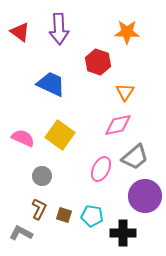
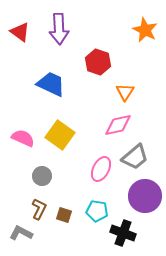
orange star: moved 18 px right, 2 px up; rotated 25 degrees clockwise
cyan pentagon: moved 5 px right, 5 px up
black cross: rotated 20 degrees clockwise
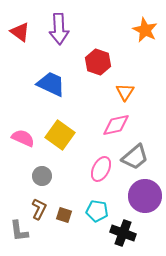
pink diamond: moved 2 px left
gray L-shape: moved 2 px left, 2 px up; rotated 125 degrees counterclockwise
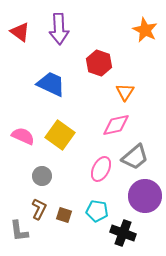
red hexagon: moved 1 px right, 1 px down
pink semicircle: moved 2 px up
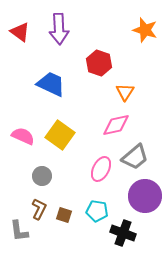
orange star: rotated 10 degrees counterclockwise
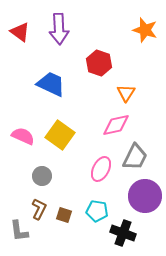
orange triangle: moved 1 px right, 1 px down
gray trapezoid: rotated 24 degrees counterclockwise
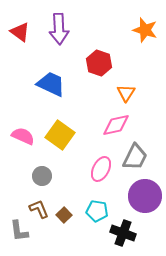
brown L-shape: rotated 50 degrees counterclockwise
brown square: rotated 28 degrees clockwise
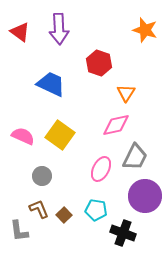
cyan pentagon: moved 1 px left, 1 px up
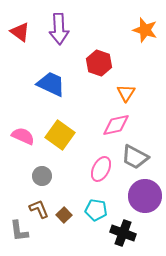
gray trapezoid: rotated 92 degrees clockwise
